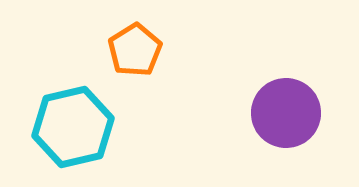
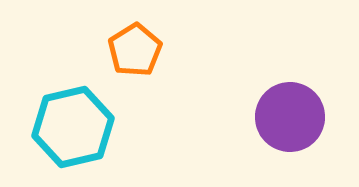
purple circle: moved 4 px right, 4 px down
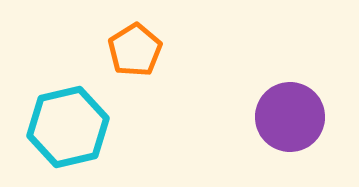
cyan hexagon: moved 5 px left
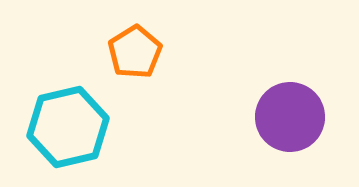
orange pentagon: moved 2 px down
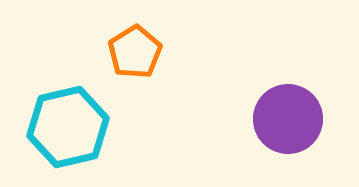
purple circle: moved 2 px left, 2 px down
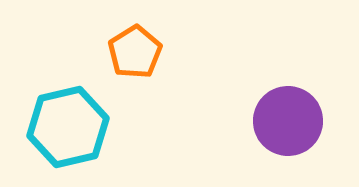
purple circle: moved 2 px down
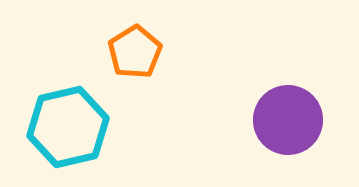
purple circle: moved 1 px up
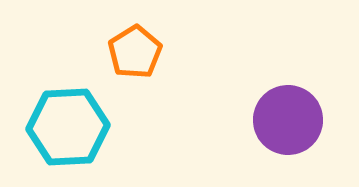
cyan hexagon: rotated 10 degrees clockwise
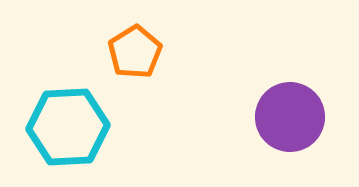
purple circle: moved 2 px right, 3 px up
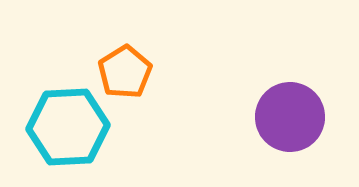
orange pentagon: moved 10 px left, 20 px down
